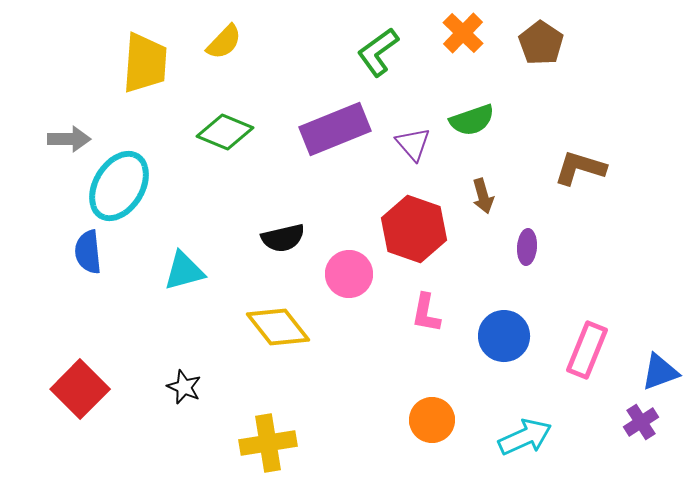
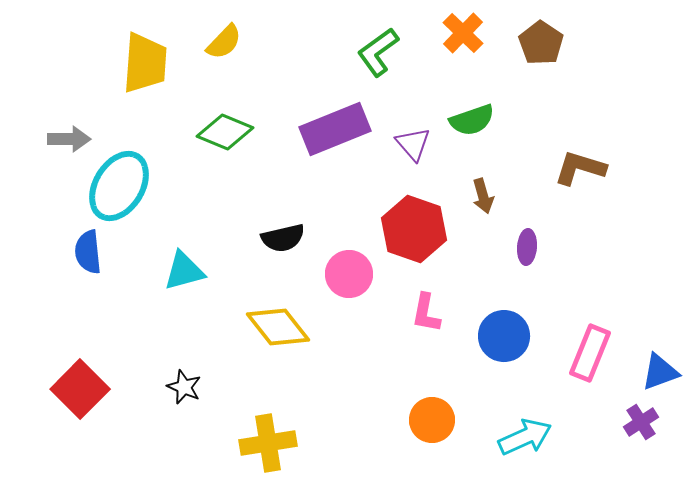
pink rectangle: moved 3 px right, 3 px down
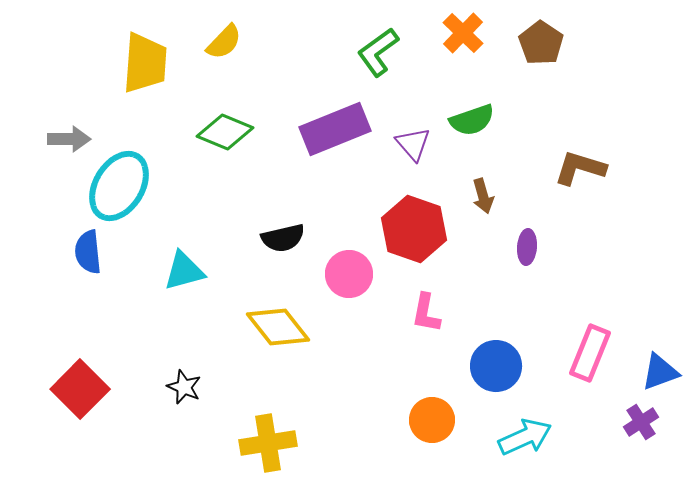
blue circle: moved 8 px left, 30 px down
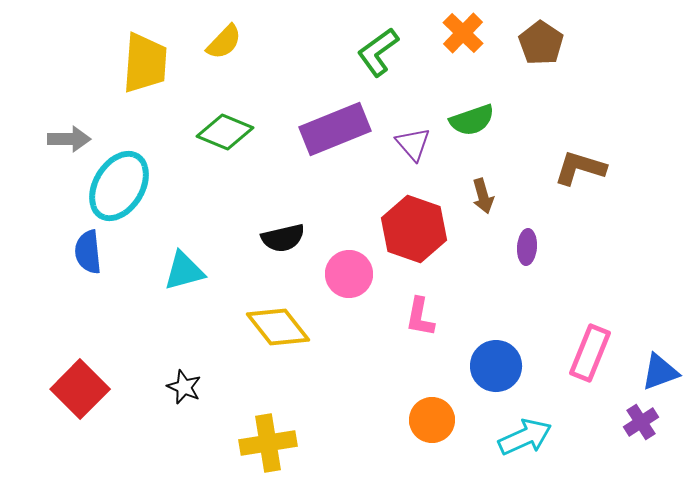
pink L-shape: moved 6 px left, 4 px down
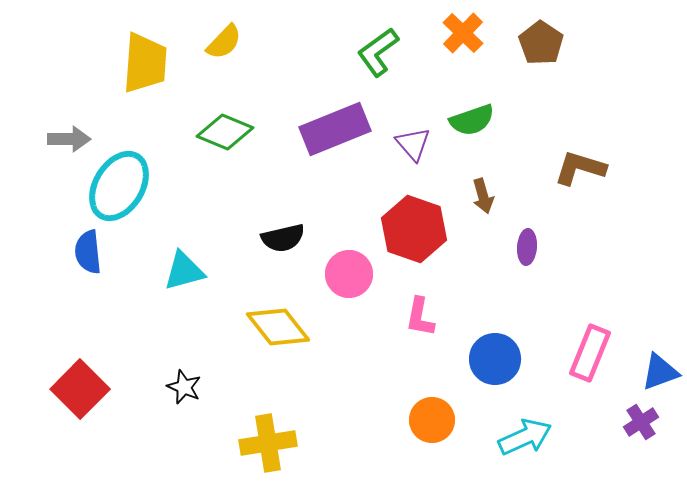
blue circle: moved 1 px left, 7 px up
